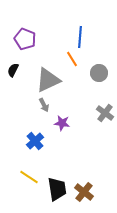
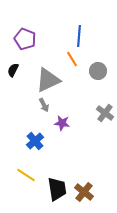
blue line: moved 1 px left, 1 px up
gray circle: moved 1 px left, 2 px up
yellow line: moved 3 px left, 2 px up
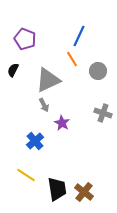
blue line: rotated 20 degrees clockwise
gray cross: moved 2 px left; rotated 18 degrees counterclockwise
purple star: rotated 21 degrees clockwise
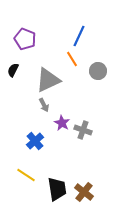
gray cross: moved 20 px left, 17 px down
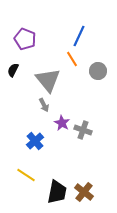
gray triangle: rotated 44 degrees counterclockwise
black trapezoid: moved 3 px down; rotated 20 degrees clockwise
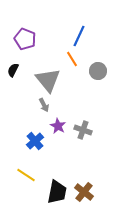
purple star: moved 4 px left, 3 px down
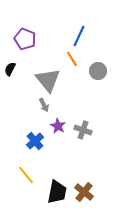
black semicircle: moved 3 px left, 1 px up
yellow line: rotated 18 degrees clockwise
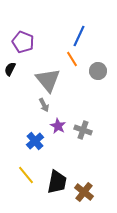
purple pentagon: moved 2 px left, 3 px down
black trapezoid: moved 10 px up
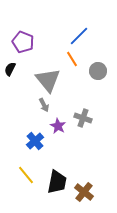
blue line: rotated 20 degrees clockwise
gray cross: moved 12 px up
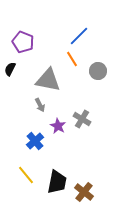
gray triangle: rotated 40 degrees counterclockwise
gray arrow: moved 4 px left
gray cross: moved 1 px left, 1 px down; rotated 12 degrees clockwise
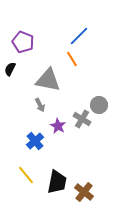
gray circle: moved 1 px right, 34 px down
